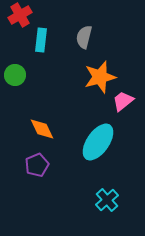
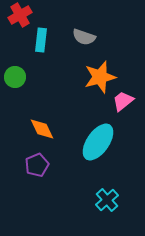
gray semicircle: rotated 85 degrees counterclockwise
green circle: moved 2 px down
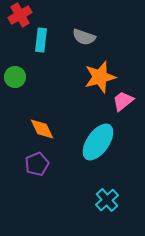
purple pentagon: moved 1 px up
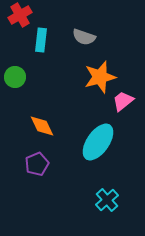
orange diamond: moved 3 px up
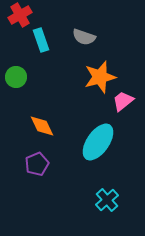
cyan rectangle: rotated 25 degrees counterclockwise
green circle: moved 1 px right
